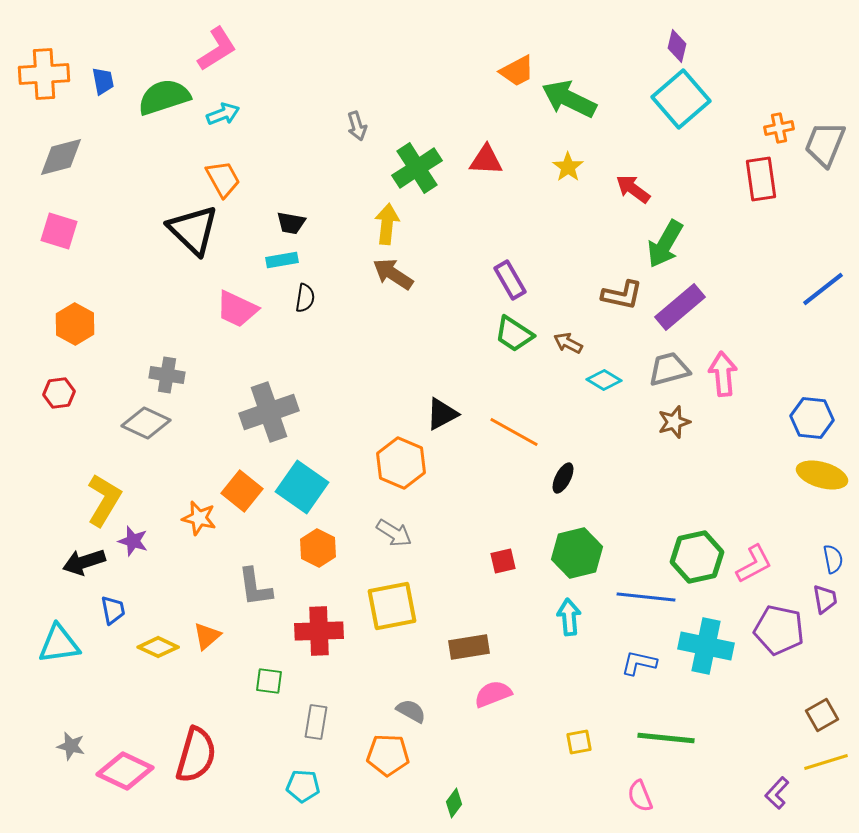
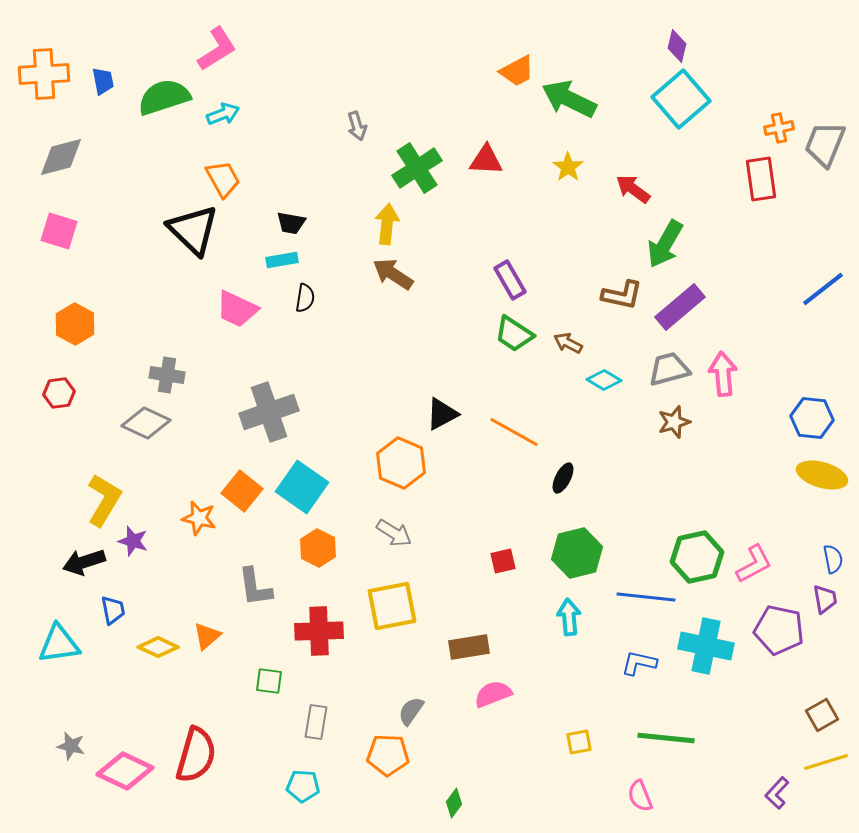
gray semicircle at (411, 711): rotated 84 degrees counterclockwise
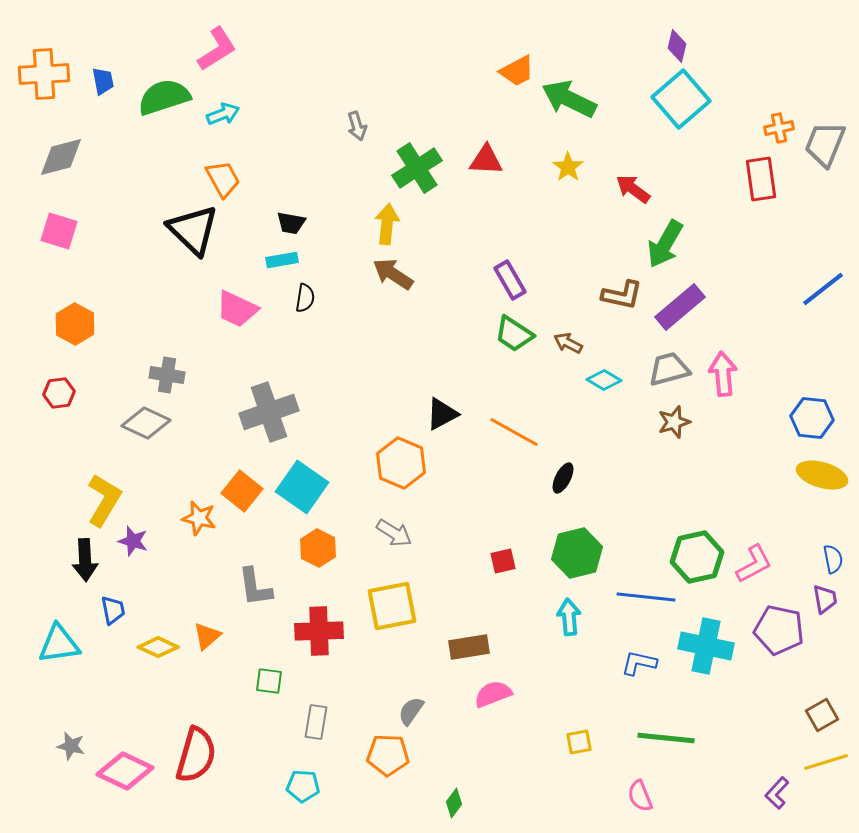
black arrow at (84, 562): moved 1 px right, 2 px up; rotated 75 degrees counterclockwise
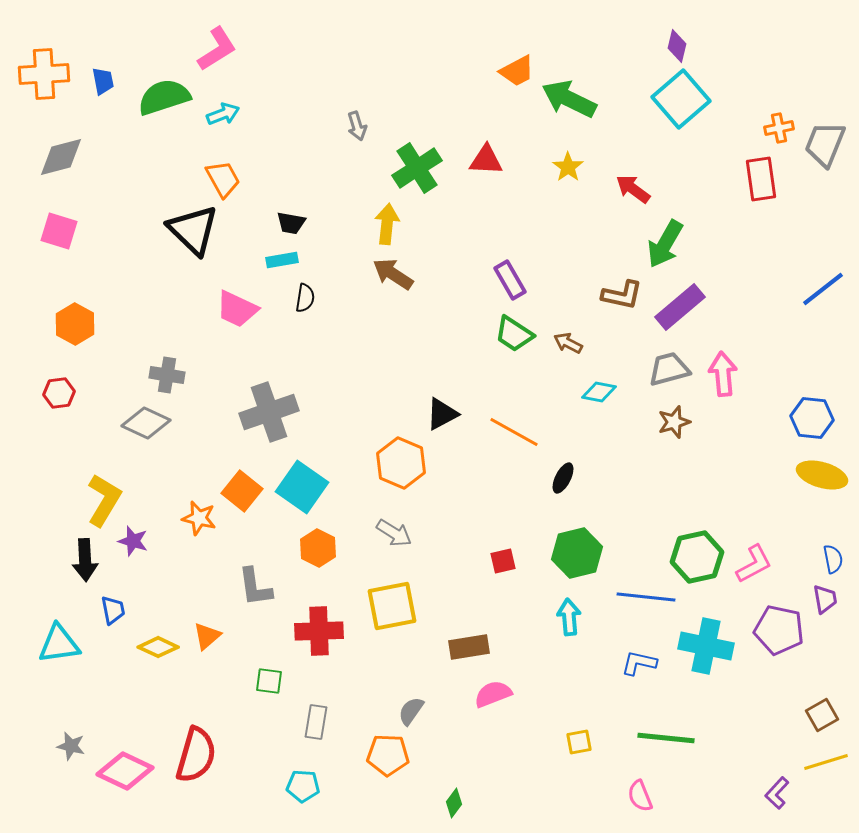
cyan diamond at (604, 380): moved 5 px left, 12 px down; rotated 20 degrees counterclockwise
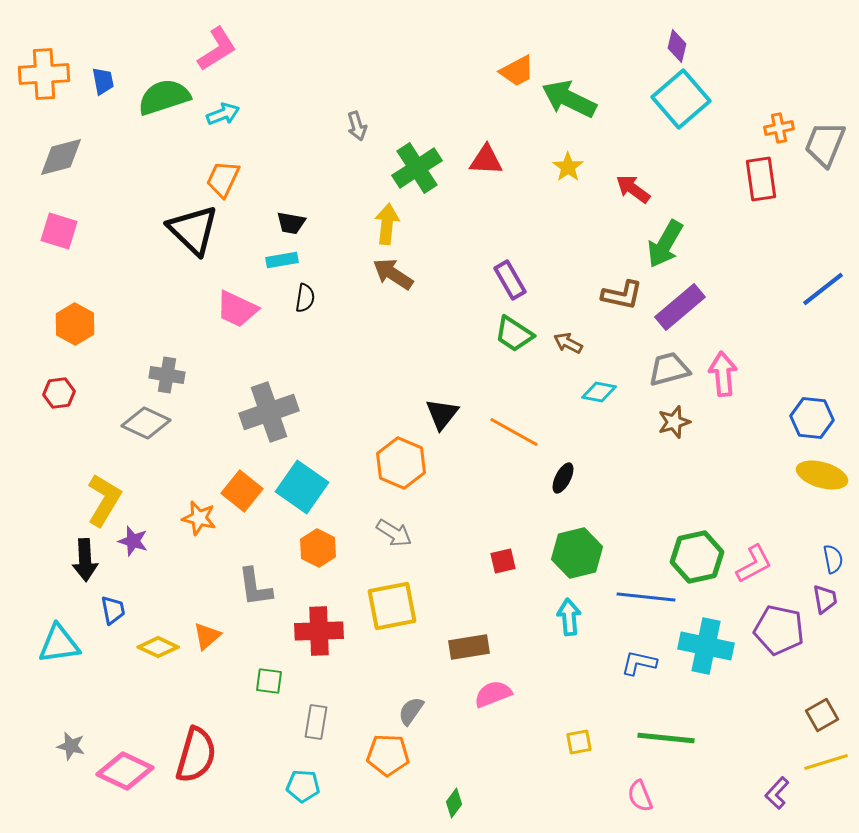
orange trapezoid at (223, 179): rotated 126 degrees counterclockwise
black triangle at (442, 414): rotated 24 degrees counterclockwise
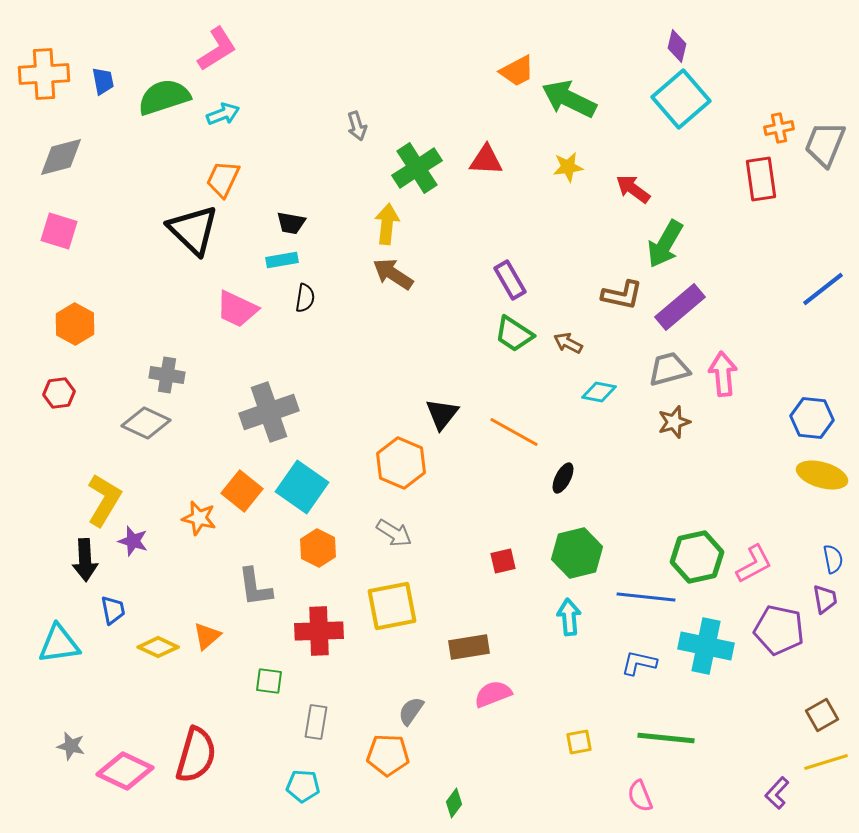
yellow star at (568, 167): rotated 28 degrees clockwise
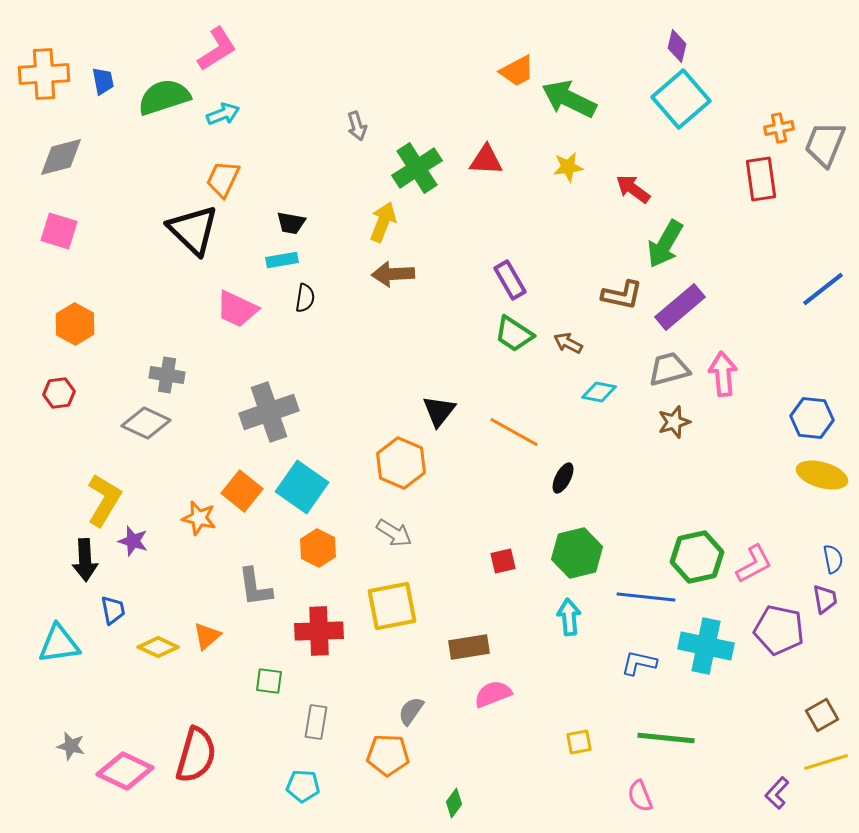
yellow arrow at (387, 224): moved 4 px left, 2 px up; rotated 15 degrees clockwise
brown arrow at (393, 274): rotated 36 degrees counterclockwise
black triangle at (442, 414): moved 3 px left, 3 px up
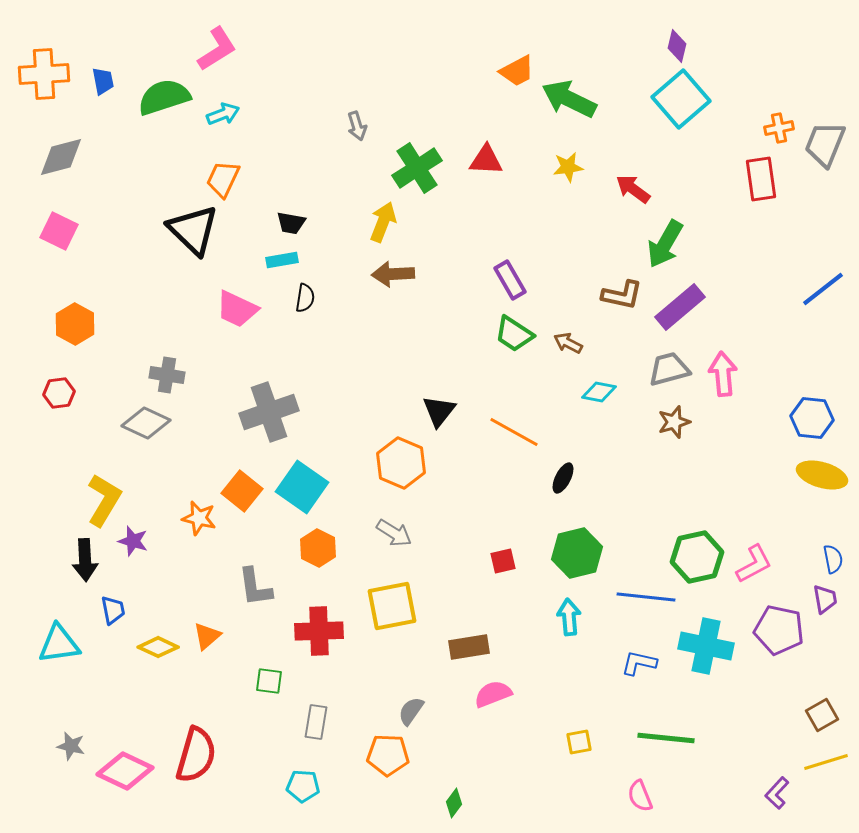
pink square at (59, 231): rotated 9 degrees clockwise
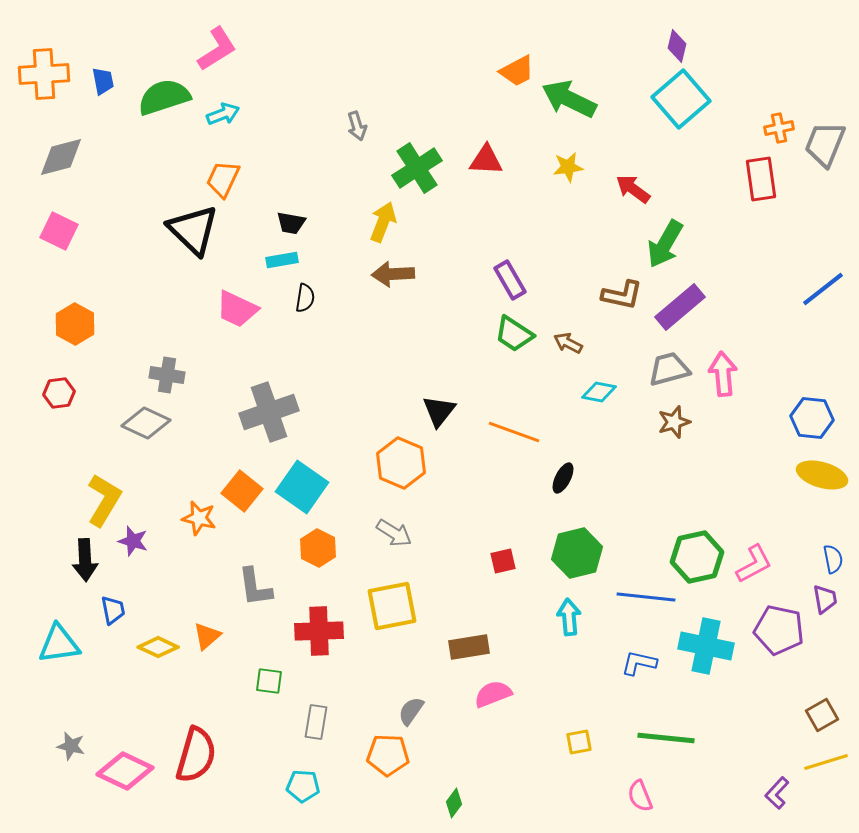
orange line at (514, 432): rotated 9 degrees counterclockwise
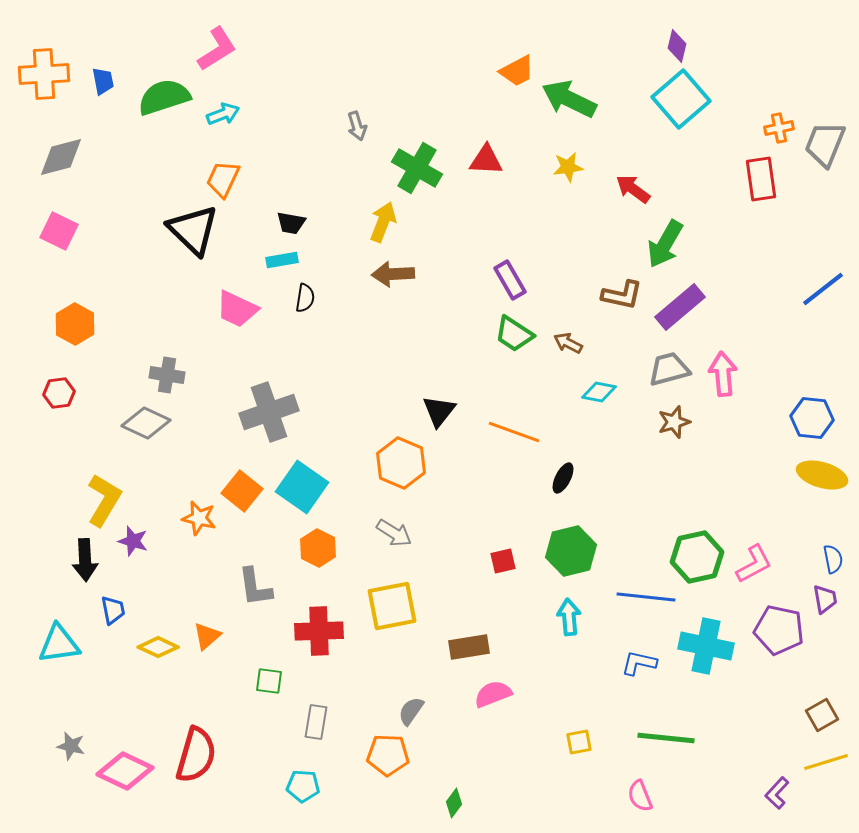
green cross at (417, 168): rotated 27 degrees counterclockwise
green hexagon at (577, 553): moved 6 px left, 2 px up
